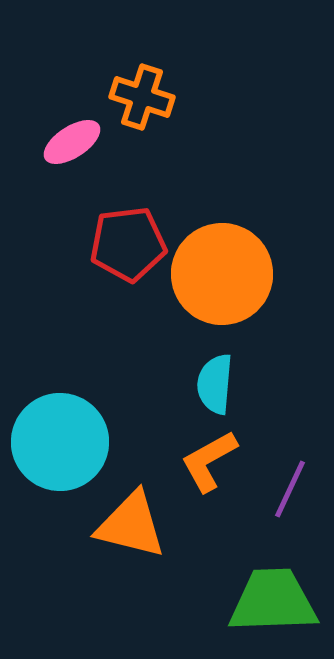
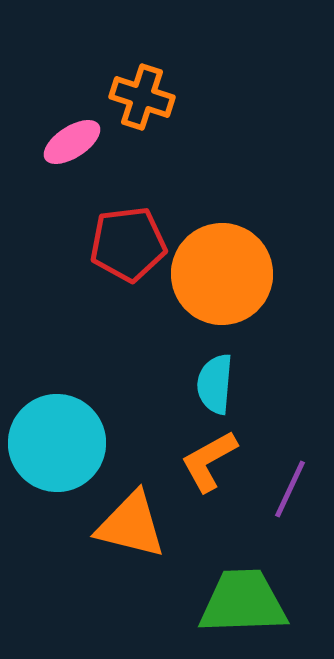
cyan circle: moved 3 px left, 1 px down
green trapezoid: moved 30 px left, 1 px down
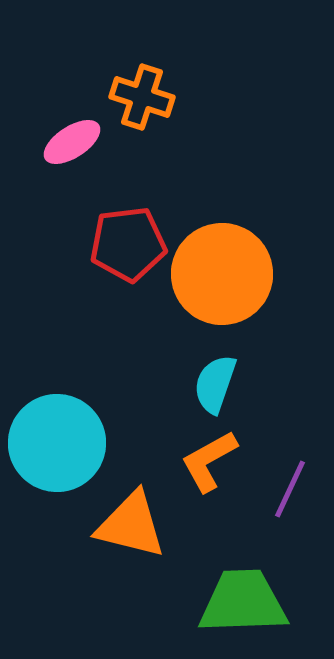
cyan semicircle: rotated 14 degrees clockwise
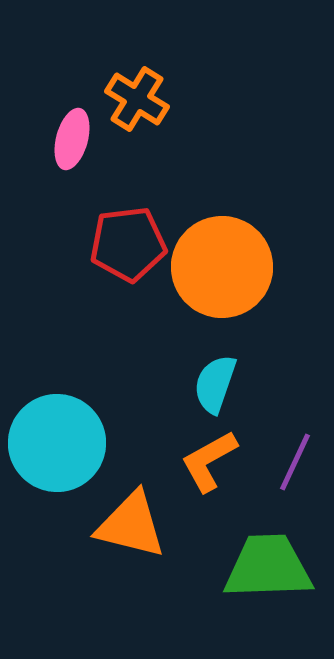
orange cross: moved 5 px left, 2 px down; rotated 14 degrees clockwise
pink ellipse: moved 3 px up; rotated 42 degrees counterclockwise
orange circle: moved 7 px up
purple line: moved 5 px right, 27 px up
green trapezoid: moved 25 px right, 35 px up
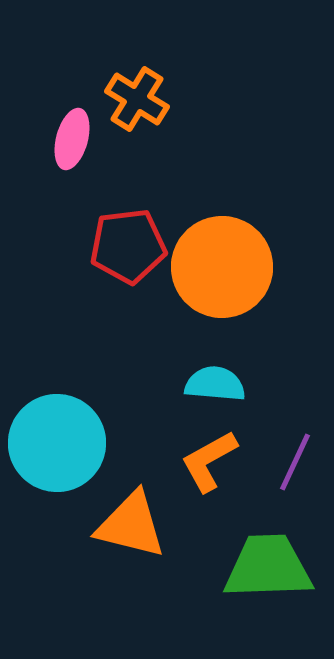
red pentagon: moved 2 px down
cyan semicircle: rotated 76 degrees clockwise
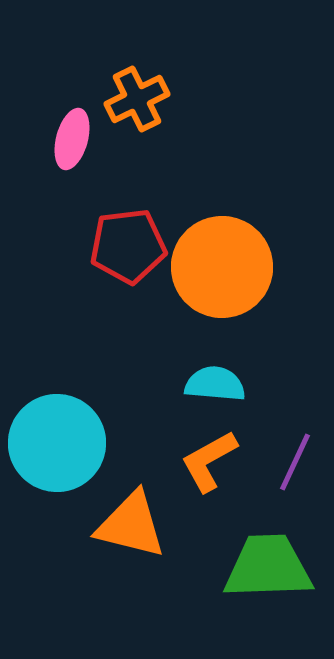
orange cross: rotated 32 degrees clockwise
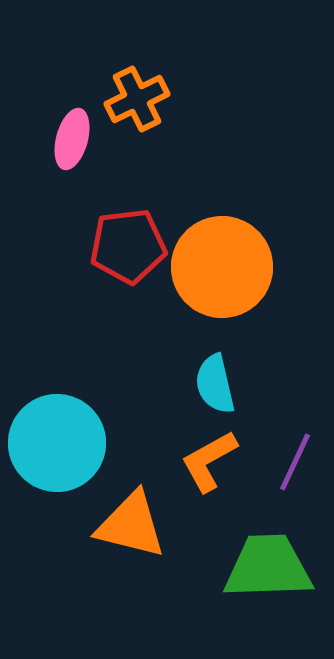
cyan semicircle: rotated 108 degrees counterclockwise
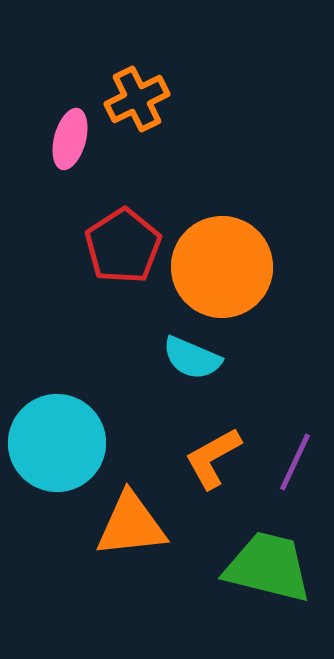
pink ellipse: moved 2 px left
red pentagon: moved 5 px left; rotated 26 degrees counterclockwise
cyan semicircle: moved 23 px left, 26 px up; rotated 54 degrees counterclockwise
orange L-shape: moved 4 px right, 3 px up
orange triangle: rotated 20 degrees counterclockwise
green trapezoid: rotated 16 degrees clockwise
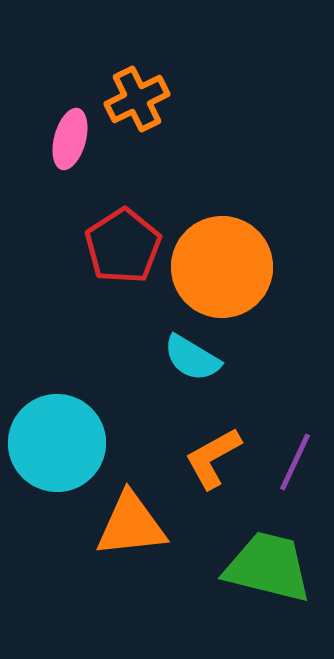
cyan semicircle: rotated 8 degrees clockwise
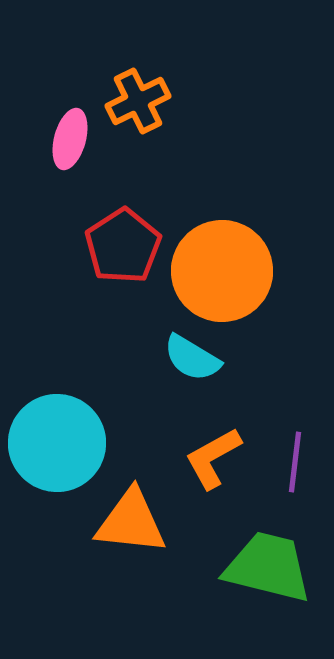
orange cross: moved 1 px right, 2 px down
orange circle: moved 4 px down
purple line: rotated 18 degrees counterclockwise
orange triangle: moved 3 px up; rotated 12 degrees clockwise
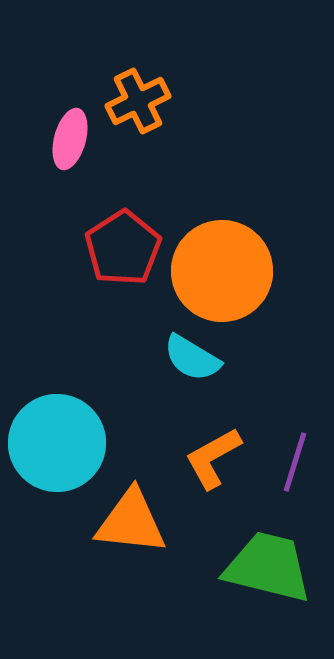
red pentagon: moved 2 px down
purple line: rotated 10 degrees clockwise
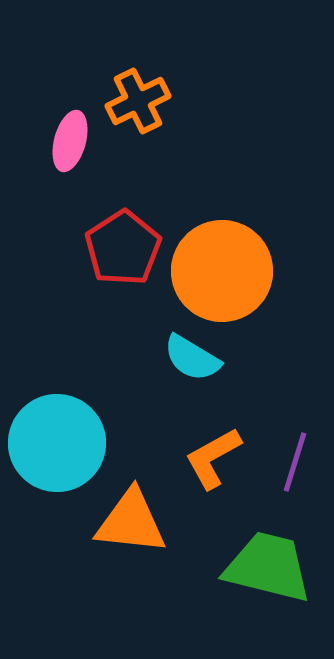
pink ellipse: moved 2 px down
